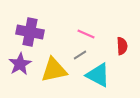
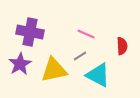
gray line: moved 1 px down
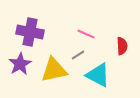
gray line: moved 2 px left, 1 px up
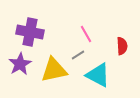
pink line: rotated 36 degrees clockwise
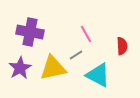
gray line: moved 2 px left
purple star: moved 4 px down
yellow triangle: moved 1 px left, 2 px up
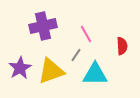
purple cross: moved 13 px right, 6 px up; rotated 24 degrees counterclockwise
gray line: rotated 24 degrees counterclockwise
yellow triangle: moved 2 px left, 3 px down; rotated 8 degrees counterclockwise
cyan triangle: moved 3 px left, 1 px up; rotated 28 degrees counterclockwise
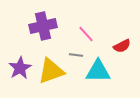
pink line: rotated 12 degrees counterclockwise
red semicircle: rotated 66 degrees clockwise
gray line: rotated 64 degrees clockwise
cyan triangle: moved 3 px right, 3 px up
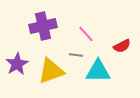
purple star: moved 3 px left, 4 px up
